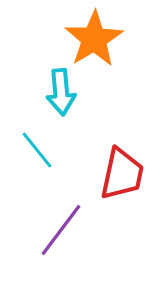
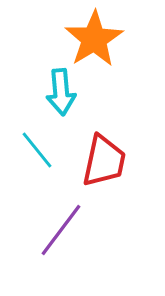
red trapezoid: moved 18 px left, 13 px up
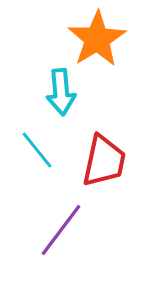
orange star: moved 3 px right
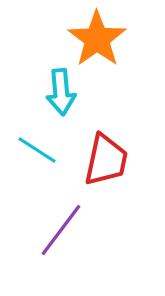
orange star: rotated 4 degrees counterclockwise
cyan line: rotated 18 degrees counterclockwise
red trapezoid: moved 2 px right, 1 px up
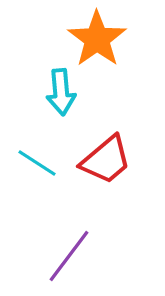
cyan line: moved 13 px down
red trapezoid: rotated 38 degrees clockwise
purple line: moved 8 px right, 26 px down
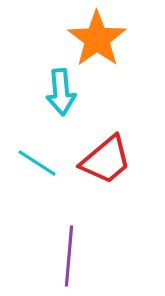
purple line: rotated 32 degrees counterclockwise
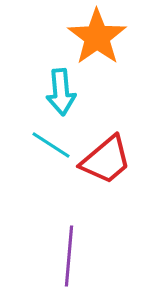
orange star: moved 2 px up
cyan line: moved 14 px right, 18 px up
